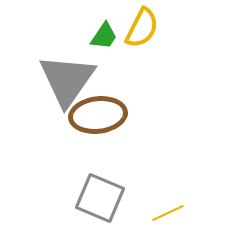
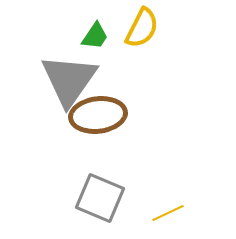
green trapezoid: moved 9 px left
gray triangle: moved 2 px right
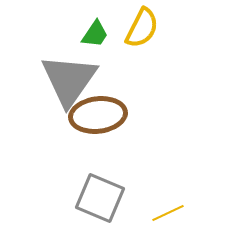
green trapezoid: moved 2 px up
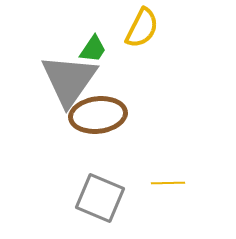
green trapezoid: moved 2 px left, 15 px down
yellow line: moved 30 px up; rotated 24 degrees clockwise
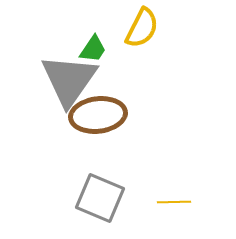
yellow line: moved 6 px right, 19 px down
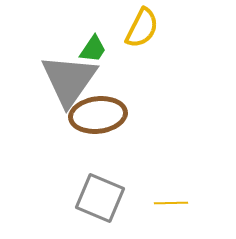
yellow line: moved 3 px left, 1 px down
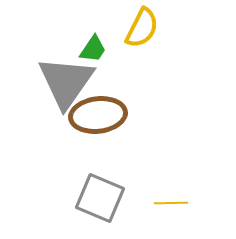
gray triangle: moved 3 px left, 2 px down
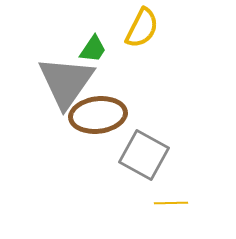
gray square: moved 44 px right, 43 px up; rotated 6 degrees clockwise
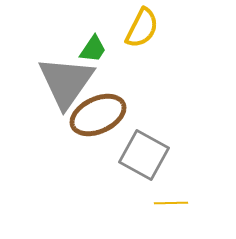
brown ellipse: rotated 18 degrees counterclockwise
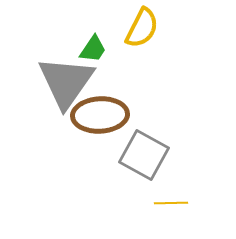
brown ellipse: moved 2 px right; rotated 22 degrees clockwise
